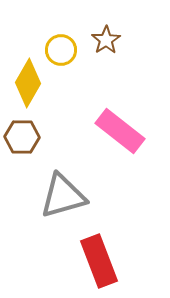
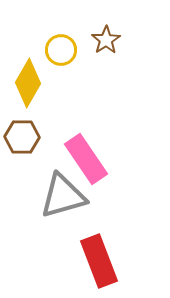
pink rectangle: moved 34 px left, 28 px down; rotated 18 degrees clockwise
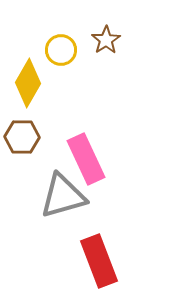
pink rectangle: rotated 9 degrees clockwise
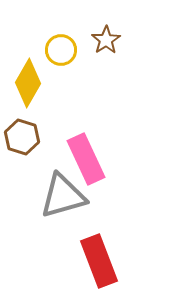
brown hexagon: rotated 16 degrees clockwise
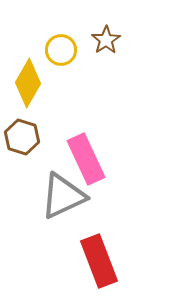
gray triangle: rotated 9 degrees counterclockwise
